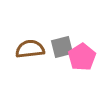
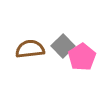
gray square: moved 1 px right, 1 px up; rotated 30 degrees counterclockwise
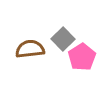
gray square: moved 7 px up
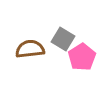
gray square: rotated 15 degrees counterclockwise
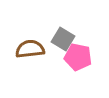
pink pentagon: moved 4 px left; rotated 28 degrees counterclockwise
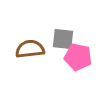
gray square: rotated 25 degrees counterclockwise
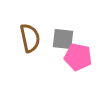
brown semicircle: moved 11 px up; rotated 84 degrees clockwise
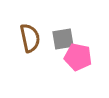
gray square: rotated 15 degrees counterclockwise
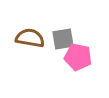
brown semicircle: rotated 68 degrees counterclockwise
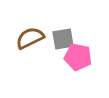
brown semicircle: rotated 36 degrees counterclockwise
